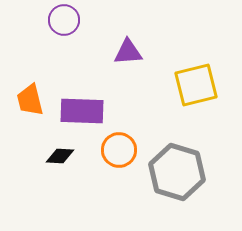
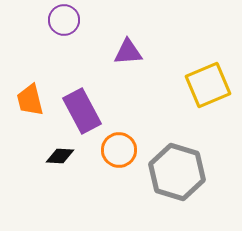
yellow square: moved 12 px right; rotated 9 degrees counterclockwise
purple rectangle: rotated 60 degrees clockwise
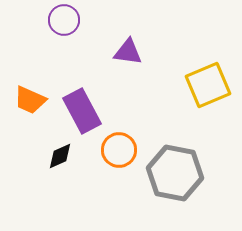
purple triangle: rotated 12 degrees clockwise
orange trapezoid: rotated 52 degrees counterclockwise
black diamond: rotated 28 degrees counterclockwise
gray hexagon: moved 2 px left, 1 px down; rotated 6 degrees counterclockwise
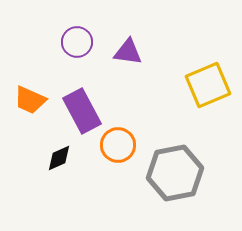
purple circle: moved 13 px right, 22 px down
orange circle: moved 1 px left, 5 px up
black diamond: moved 1 px left, 2 px down
gray hexagon: rotated 22 degrees counterclockwise
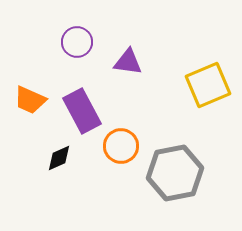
purple triangle: moved 10 px down
orange circle: moved 3 px right, 1 px down
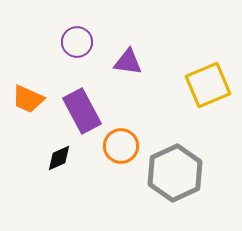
orange trapezoid: moved 2 px left, 1 px up
gray hexagon: rotated 14 degrees counterclockwise
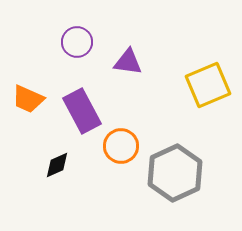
black diamond: moved 2 px left, 7 px down
